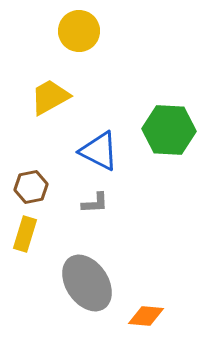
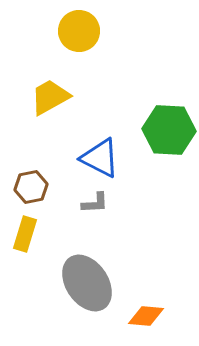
blue triangle: moved 1 px right, 7 px down
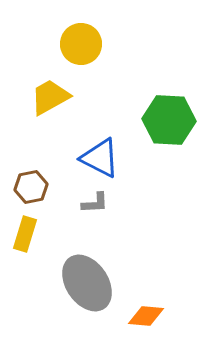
yellow circle: moved 2 px right, 13 px down
green hexagon: moved 10 px up
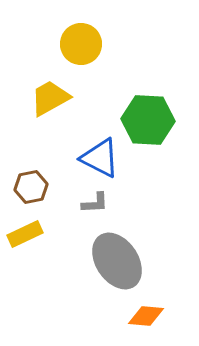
yellow trapezoid: moved 1 px down
green hexagon: moved 21 px left
yellow rectangle: rotated 48 degrees clockwise
gray ellipse: moved 30 px right, 22 px up
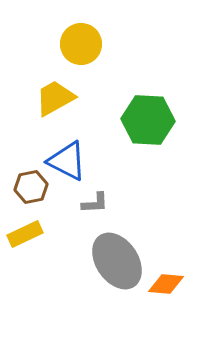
yellow trapezoid: moved 5 px right
blue triangle: moved 33 px left, 3 px down
orange diamond: moved 20 px right, 32 px up
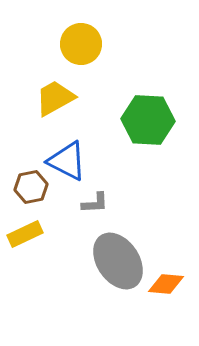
gray ellipse: moved 1 px right
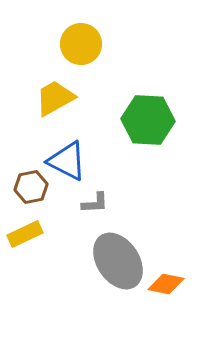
orange diamond: rotated 6 degrees clockwise
